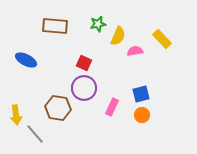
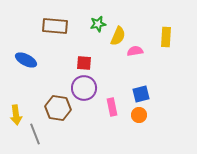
yellow rectangle: moved 4 px right, 2 px up; rotated 48 degrees clockwise
red square: rotated 21 degrees counterclockwise
pink rectangle: rotated 36 degrees counterclockwise
orange circle: moved 3 px left
gray line: rotated 20 degrees clockwise
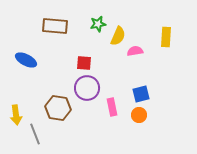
purple circle: moved 3 px right
